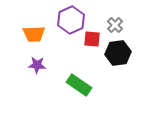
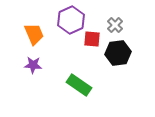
orange trapezoid: rotated 110 degrees counterclockwise
purple star: moved 4 px left
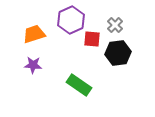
orange trapezoid: rotated 85 degrees counterclockwise
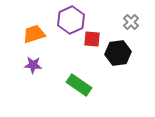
gray cross: moved 16 px right, 3 px up
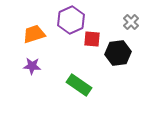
purple star: moved 1 px left, 1 px down
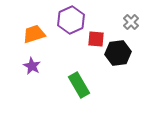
red square: moved 4 px right
purple star: rotated 24 degrees clockwise
green rectangle: rotated 25 degrees clockwise
